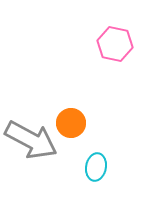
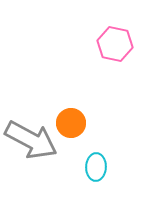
cyan ellipse: rotated 8 degrees counterclockwise
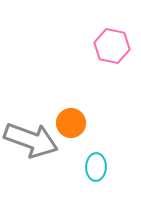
pink hexagon: moved 3 px left, 2 px down
gray arrow: rotated 8 degrees counterclockwise
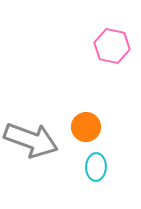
orange circle: moved 15 px right, 4 px down
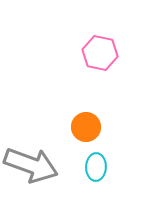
pink hexagon: moved 12 px left, 7 px down
gray arrow: moved 25 px down
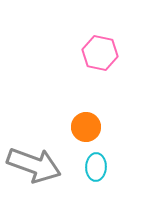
gray arrow: moved 3 px right
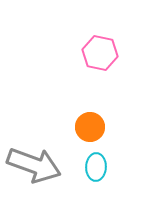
orange circle: moved 4 px right
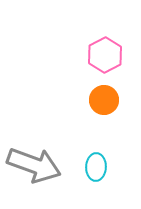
pink hexagon: moved 5 px right, 2 px down; rotated 20 degrees clockwise
orange circle: moved 14 px right, 27 px up
